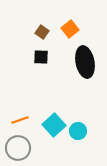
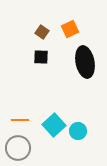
orange square: rotated 12 degrees clockwise
orange line: rotated 18 degrees clockwise
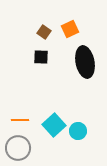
brown square: moved 2 px right
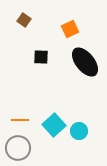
brown square: moved 20 px left, 12 px up
black ellipse: rotated 28 degrees counterclockwise
cyan circle: moved 1 px right
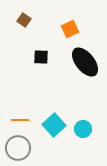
cyan circle: moved 4 px right, 2 px up
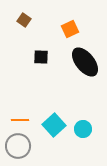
gray circle: moved 2 px up
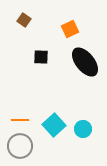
gray circle: moved 2 px right
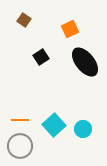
black square: rotated 35 degrees counterclockwise
